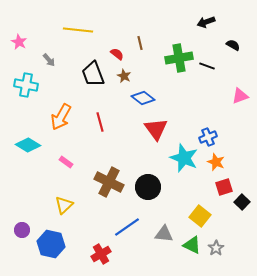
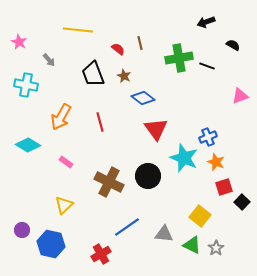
red semicircle: moved 1 px right, 5 px up
black circle: moved 11 px up
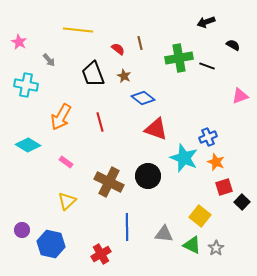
red triangle: rotated 35 degrees counterclockwise
yellow triangle: moved 3 px right, 4 px up
blue line: rotated 56 degrees counterclockwise
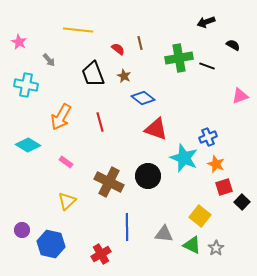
orange star: moved 2 px down
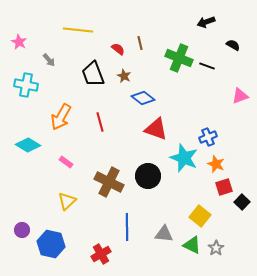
green cross: rotated 32 degrees clockwise
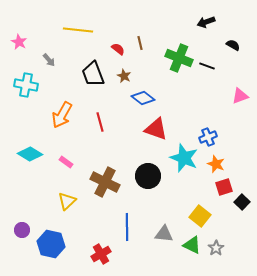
orange arrow: moved 1 px right, 2 px up
cyan diamond: moved 2 px right, 9 px down
brown cross: moved 4 px left
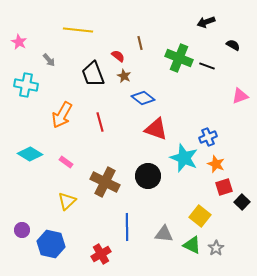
red semicircle: moved 7 px down
